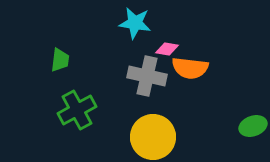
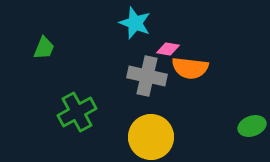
cyan star: rotated 12 degrees clockwise
pink diamond: moved 1 px right
green trapezoid: moved 16 px left, 12 px up; rotated 15 degrees clockwise
green cross: moved 2 px down
green ellipse: moved 1 px left
yellow circle: moved 2 px left
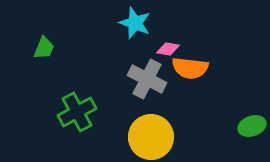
gray cross: moved 3 px down; rotated 15 degrees clockwise
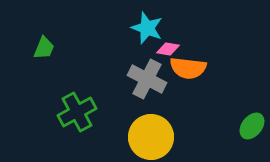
cyan star: moved 12 px right, 5 px down
orange semicircle: moved 2 px left
green ellipse: rotated 32 degrees counterclockwise
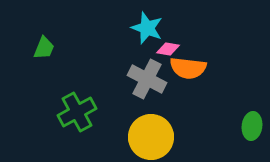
green ellipse: rotated 32 degrees counterclockwise
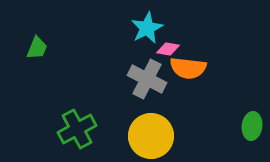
cyan star: rotated 24 degrees clockwise
green trapezoid: moved 7 px left
green cross: moved 17 px down
yellow circle: moved 1 px up
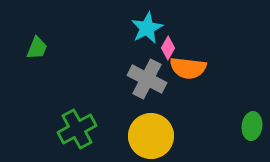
pink diamond: moved 1 px up; rotated 70 degrees counterclockwise
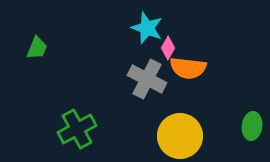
cyan star: rotated 24 degrees counterclockwise
yellow circle: moved 29 px right
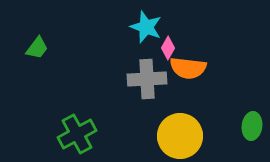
cyan star: moved 1 px left, 1 px up
green trapezoid: rotated 15 degrees clockwise
gray cross: rotated 30 degrees counterclockwise
green cross: moved 5 px down
